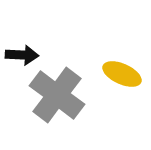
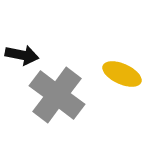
black arrow: rotated 8 degrees clockwise
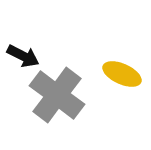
black arrow: moved 1 px right, 1 px down; rotated 16 degrees clockwise
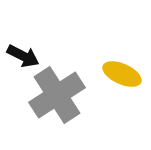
gray cross: rotated 20 degrees clockwise
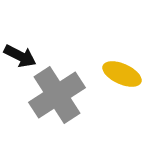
black arrow: moved 3 px left
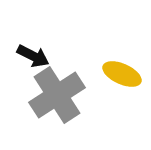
black arrow: moved 13 px right
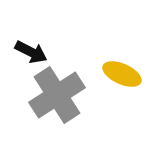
black arrow: moved 2 px left, 4 px up
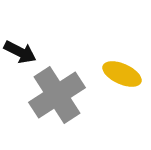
black arrow: moved 11 px left
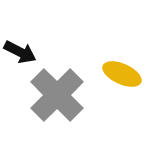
gray cross: rotated 12 degrees counterclockwise
